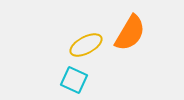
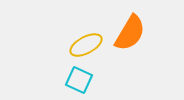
cyan square: moved 5 px right
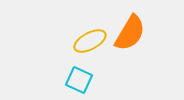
yellow ellipse: moved 4 px right, 4 px up
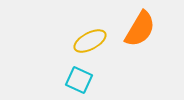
orange semicircle: moved 10 px right, 4 px up
